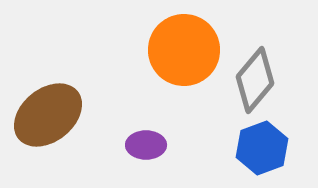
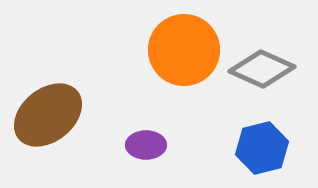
gray diamond: moved 7 px right, 11 px up; rotated 74 degrees clockwise
blue hexagon: rotated 6 degrees clockwise
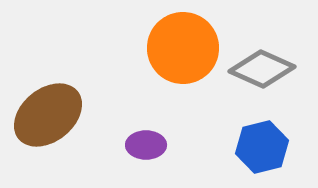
orange circle: moved 1 px left, 2 px up
blue hexagon: moved 1 px up
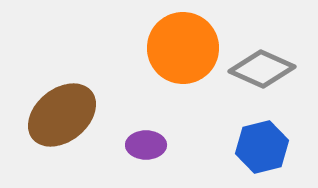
brown ellipse: moved 14 px right
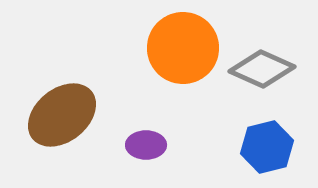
blue hexagon: moved 5 px right
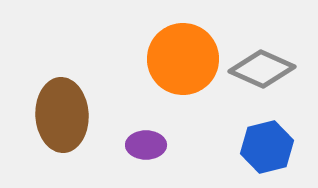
orange circle: moved 11 px down
brown ellipse: rotated 54 degrees counterclockwise
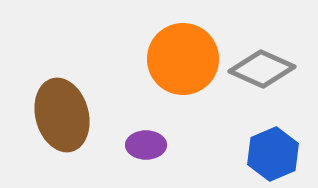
brown ellipse: rotated 12 degrees counterclockwise
blue hexagon: moved 6 px right, 7 px down; rotated 9 degrees counterclockwise
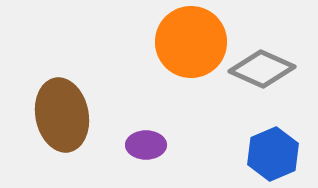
orange circle: moved 8 px right, 17 px up
brown ellipse: rotated 4 degrees clockwise
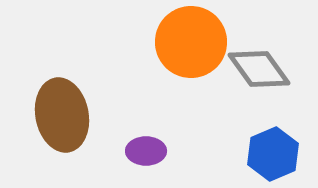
gray diamond: moved 3 px left; rotated 30 degrees clockwise
purple ellipse: moved 6 px down
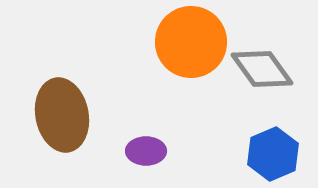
gray diamond: moved 3 px right
